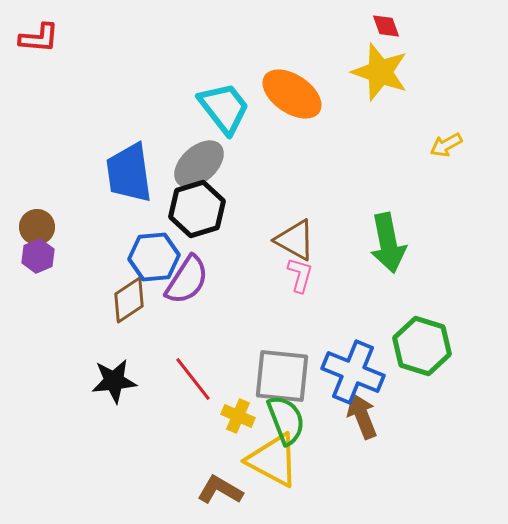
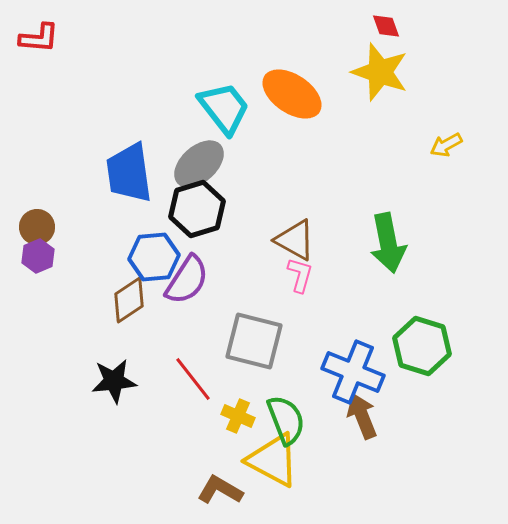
gray square: moved 28 px left, 35 px up; rotated 8 degrees clockwise
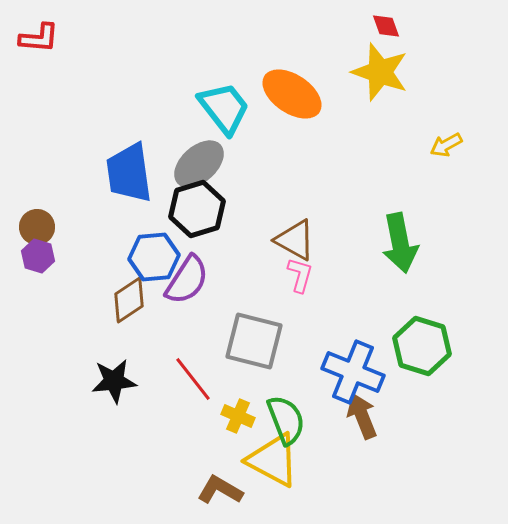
green arrow: moved 12 px right
purple hexagon: rotated 20 degrees counterclockwise
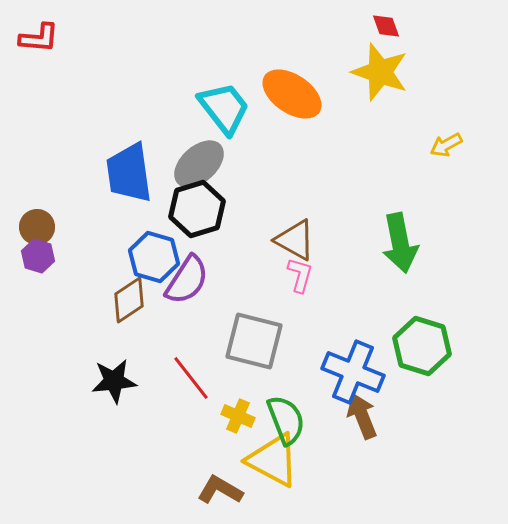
blue hexagon: rotated 21 degrees clockwise
red line: moved 2 px left, 1 px up
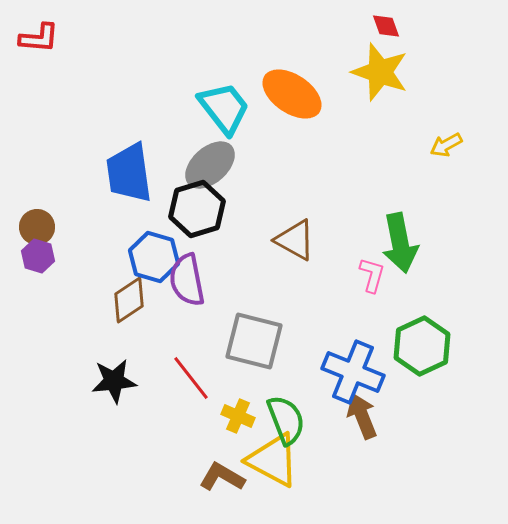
gray ellipse: moved 11 px right, 1 px down
pink L-shape: moved 72 px right
purple semicircle: rotated 136 degrees clockwise
green hexagon: rotated 18 degrees clockwise
brown L-shape: moved 2 px right, 13 px up
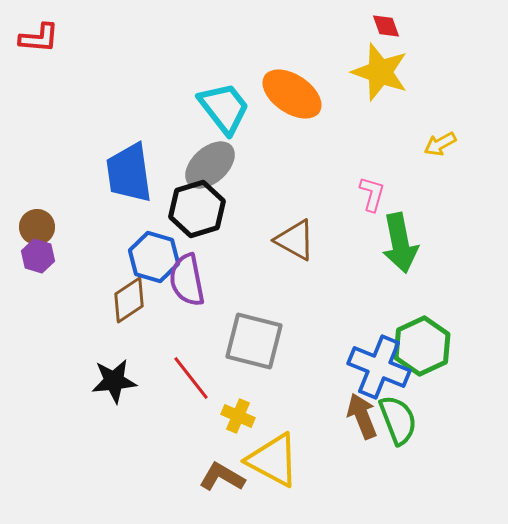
yellow arrow: moved 6 px left, 1 px up
pink L-shape: moved 81 px up
blue cross: moved 26 px right, 5 px up
green semicircle: moved 112 px right
